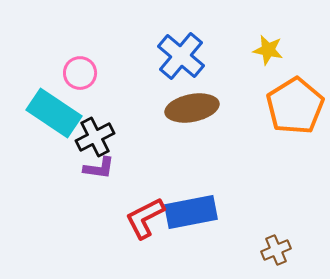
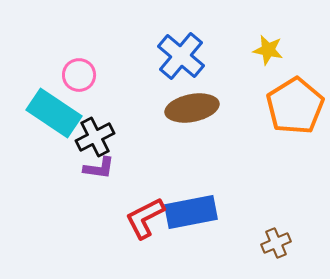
pink circle: moved 1 px left, 2 px down
brown cross: moved 7 px up
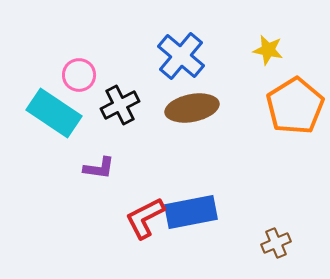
black cross: moved 25 px right, 32 px up
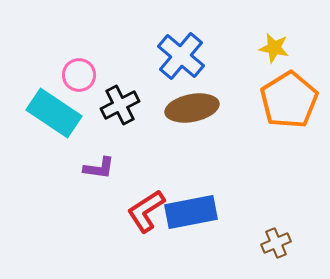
yellow star: moved 6 px right, 2 px up
orange pentagon: moved 6 px left, 6 px up
red L-shape: moved 1 px right, 7 px up; rotated 6 degrees counterclockwise
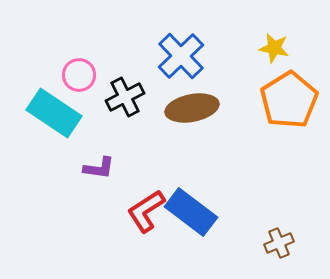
blue cross: rotated 6 degrees clockwise
black cross: moved 5 px right, 8 px up
blue rectangle: rotated 48 degrees clockwise
brown cross: moved 3 px right
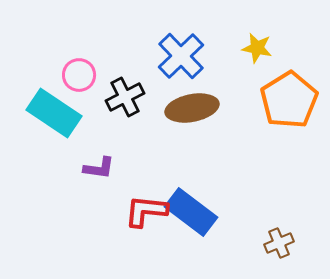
yellow star: moved 17 px left
red L-shape: rotated 39 degrees clockwise
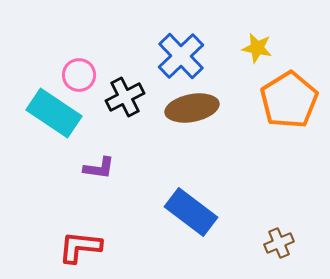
red L-shape: moved 66 px left, 36 px down
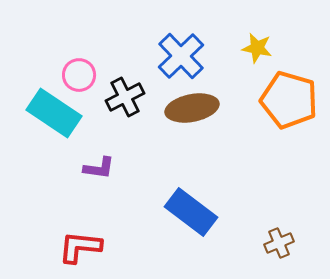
orange pentagon: rotated 24 degrees counterclockwise
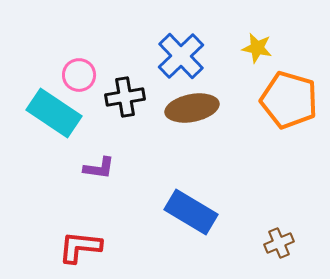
black cross: rotated 18 degrees clockwise
blue rectangle: rotated 6 degrees counterclockwise
